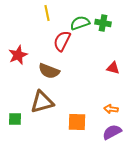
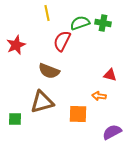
red star: moved 2 px left, 10 px up
red triangle: moved 3 px left, 7 px down
orange arrow: moved 12 px left, 13 px up
orange square: moved 1 px right, 8 px up
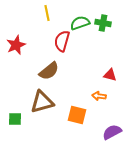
red semicircle: rotated 10 degrees counterclockwise
brown semicircle: rotated 60 degrees counterclockwise
orange square: moved 1 px left, 1 px down; rotated 12 degrees clockwise
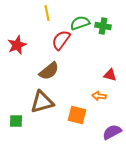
green cross: moved 3 px down
red semicircle: moved 1 px left, 1 px up; rotated 20 degrees clockwise
red star: moved 1 px right
green square: moved 1 px right, 2 px down
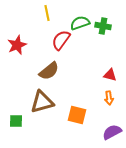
orange arrow: moved 10 px right, 2 px down; rotated 104 degrees counterclockwise
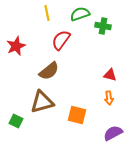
green semicircle: moved 9 px up
red star: moved 1 px left, 1 px down
green square: rotated 24 degrees clockwise
purple semicircle: moved 1 px right, 1 px down
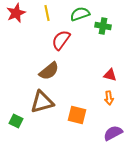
red star: moved 33 px up
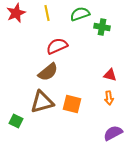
green cross: moved 1 px left, 1 px down
red semicircle: moved 4 px left, 6 px down; rotated 30 degrees clockwise
brown semicircle: moved 1 px left, 1 px down
orange square: moved 5 px left, 11 px up
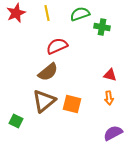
brown triangle: moved 2 px right, 1 px up; rotated 25 degrees counterclockwise
